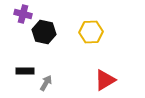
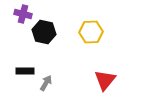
red triangle: rotated 20 degrees counterclockwise
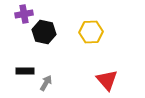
purple cross: moved 1 px right; rotated 24 degrees counterclockwise
red triangle: moved 2 px right; rotated 20 degrees counterclockwise
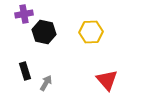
black rectangle: rotated 72 degrees clockwise
